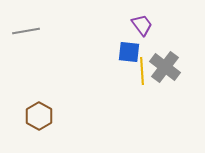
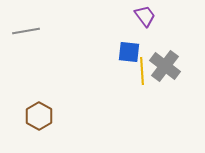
purple trapezoid: moved 3 px right, 9 px up
gray cross: moved 1 px up
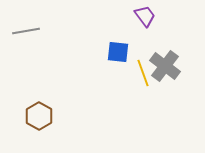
blue square: moved 11 px left
yellow line: moved 1 px right, 2 px down; rotated 16 degrees counterclockwise
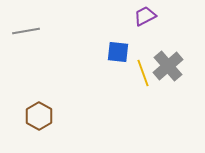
purple trapezoid: rotated 80 degrees counterclockwise
gray cross: moved 3 px right; rotated 12 degrees clockwise
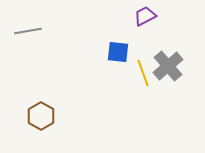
gray line: moved 2 px right
brown hexagon: moved 2 px right
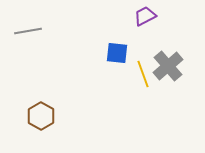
blue square: moved 1 px left, 1 px down
yellow line: moved 1 px down
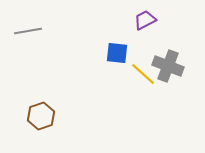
purple trapezoid: moved 4 px down
gray cross: rotated 28 degrees counterclockwise
yellow line: rotated 28 degrees counterclockwise
brown hexagon: rotated 12 degrees clockwise
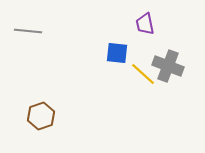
purple trapezoid: moved 4 px down; rotated 75 degrees counterclockwise
gray line: rotated 16 degrees clockwise
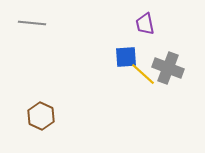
gray line: moved 4 px right, 8 px up
blue square: moved 9 px right, 4 px down; rotated 10 degrees counterclockwise
gray cross: moved 2 px down
brown hexagon: rotated 16 degrees counterclockwise
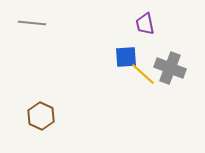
gray cross: moved 2 px right
